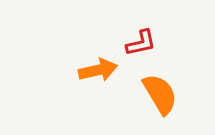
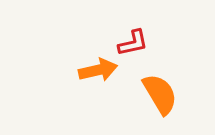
red L-shape: moved 8 px left
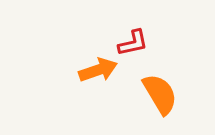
orange arrow: rotated 6 degrees counterclockwise
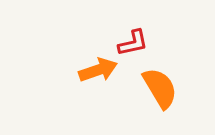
orange semicircle: moved 6 px up
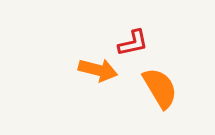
orange arrow: rotated 33 degrees clockwise
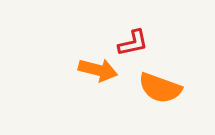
orange semicircle: rotated 141 degrees clockwise
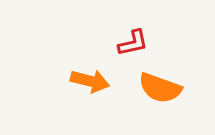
orange arrow: moved 8 px left, 11 px down
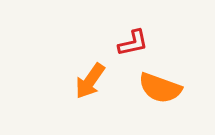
orange arrow: rotated 111 degrees clockwise
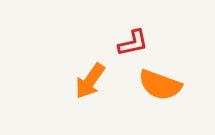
orange semicircle: moved 3 px up
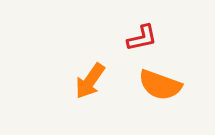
red L-shape: moved 9 px right, 5 px up
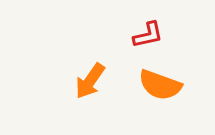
red L-shape: moved 6 px right, 3 px up
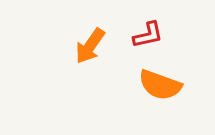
orange arrow: moved 35 px up
